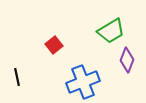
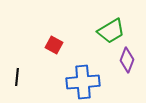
red square: rotated 24 degrees counterclockwise
black line: rotated 18 degrees clockwise
blue cross: rotated 16 degrees clockwise
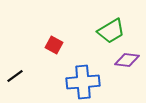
purple diamond: rotated 75 degrees clockwise
black line: moved 2 px left, 1 px up; rotated 48 degrees clockwise
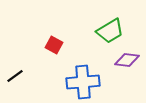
green trapezoid: moved 1 px left
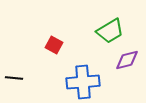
purple diamond: rotated 20 degrees counterclockwise
black line: moved 1 px left, 2 px down; rotated 42 degrees clockwise
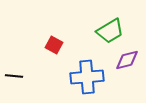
black line: moved 2 px up
blue cross: moved 4 px right, 5 px up
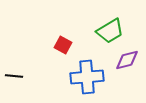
red square: moved 9 px right
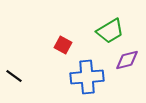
black line: rotated 30 degrees clockwise
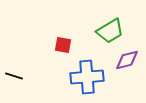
red square: rotated 18 degrees counterclockwise
black line: rotated 18 degrees counterclockwise
